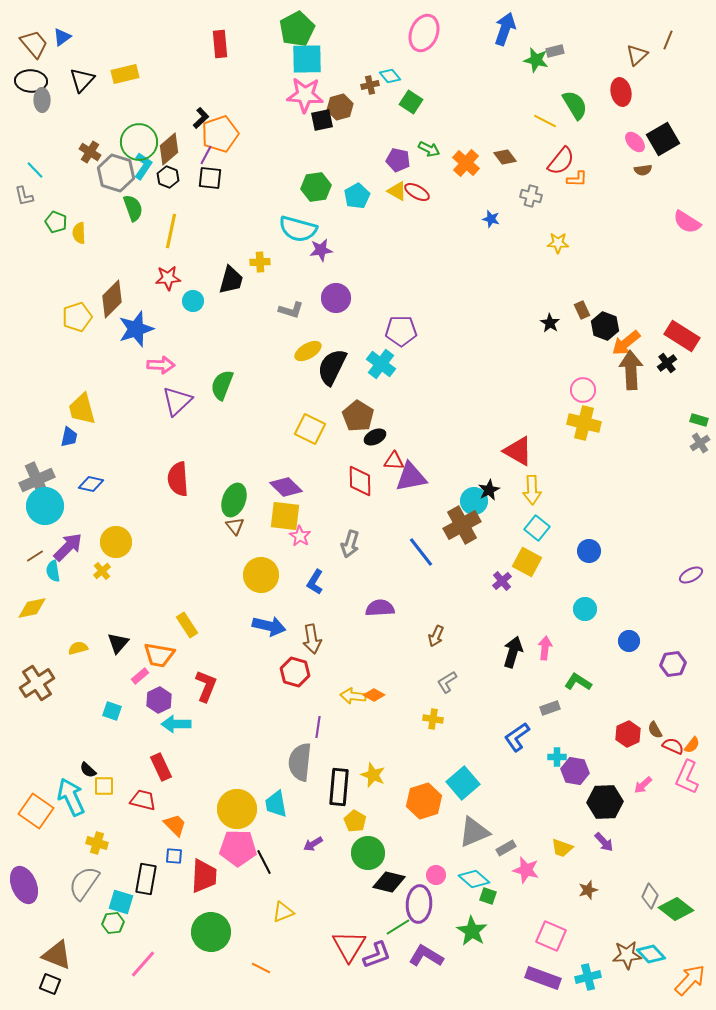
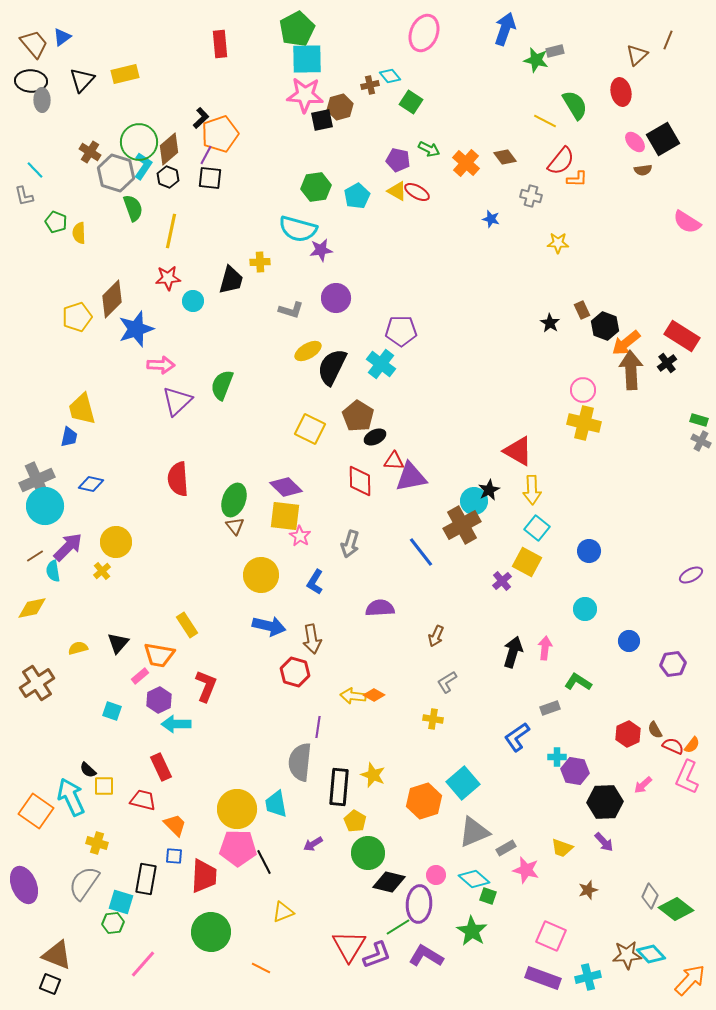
gray cross at (700, 443): moved 1 px right, 2 px up; rotated 30 degrees counterclockwise
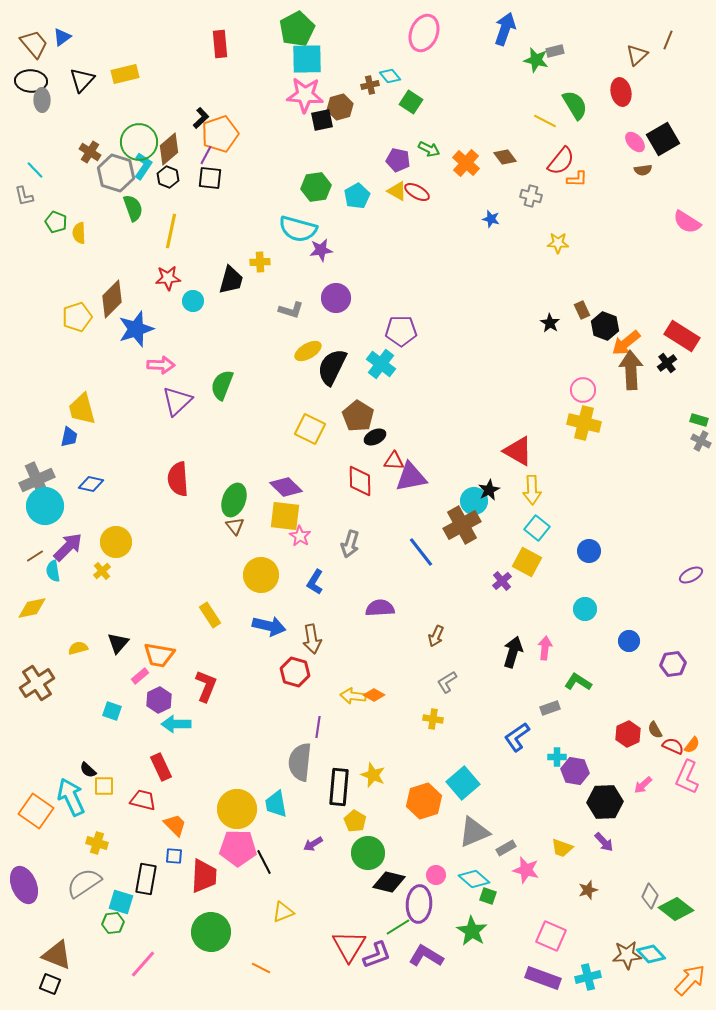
yellow rectangle at (187, 625): moved 23 px right, 10 px up
gray semicircle at (84, 883): rotated 21 degrees clockwise
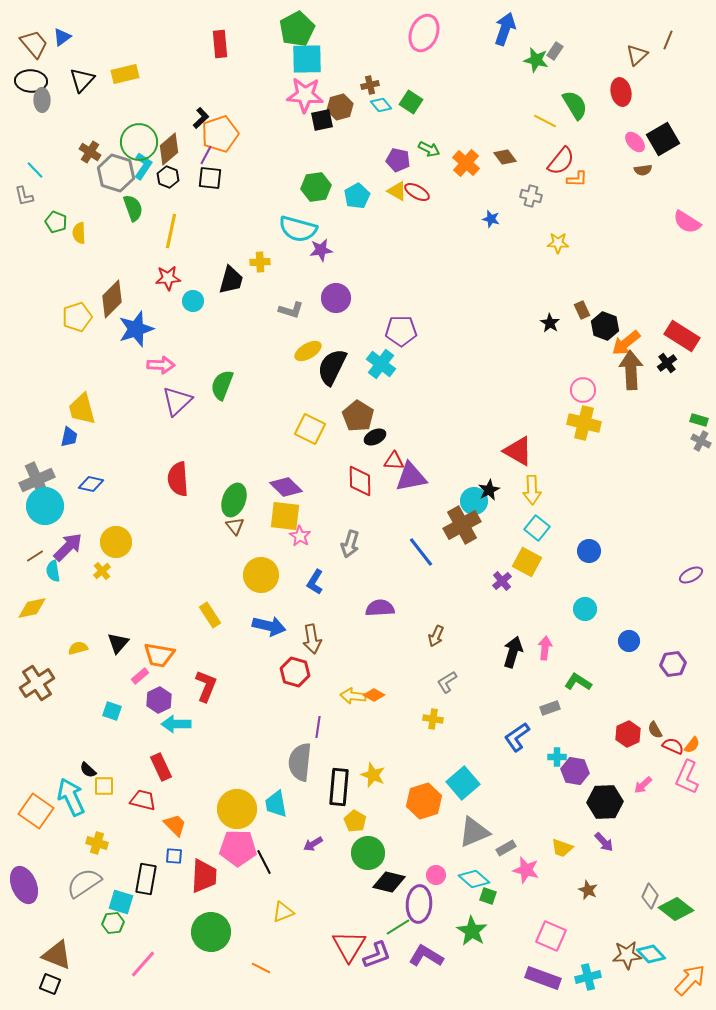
gray rectangle at (555, 51): rotated 42 degrees counterclockwise
cyan diamond at (390, 76): moved 9 px left, 29 px down
brown star at (588, 890): rotated 30 degrees counterclockwise
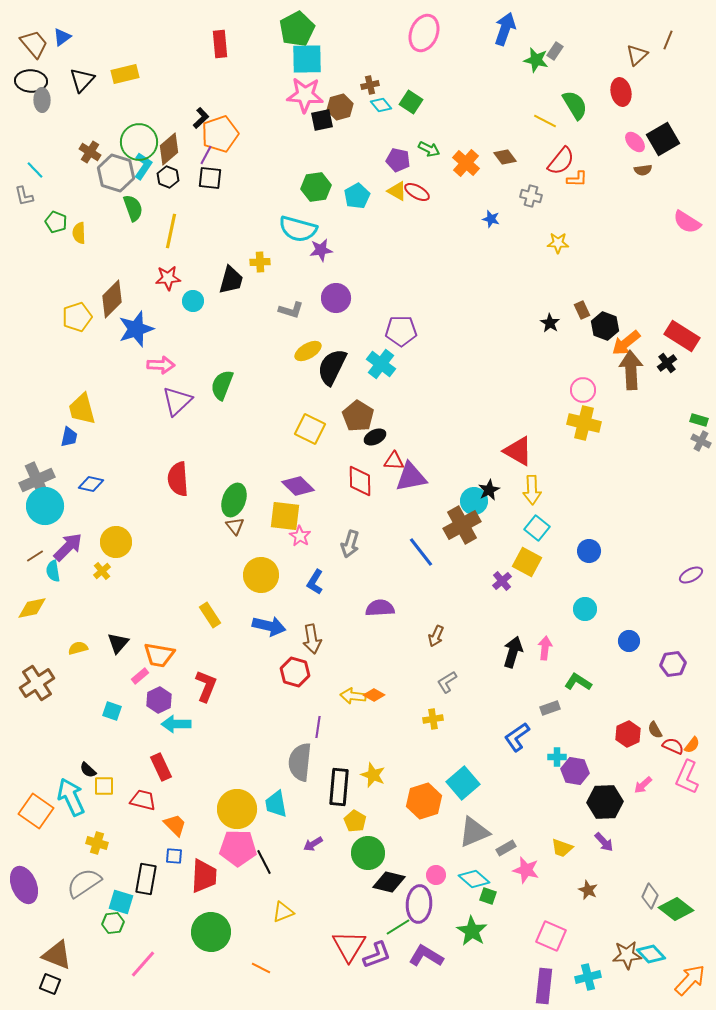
purple diamond at (286, 487): moved 12 px right, 1 px up
yellow cross at (433, 719): rotated 18 degrees counterclockwise
purple rectangle at (543, 978): moved 1 px right, 8 px down; rotated 76 degrees clockwise
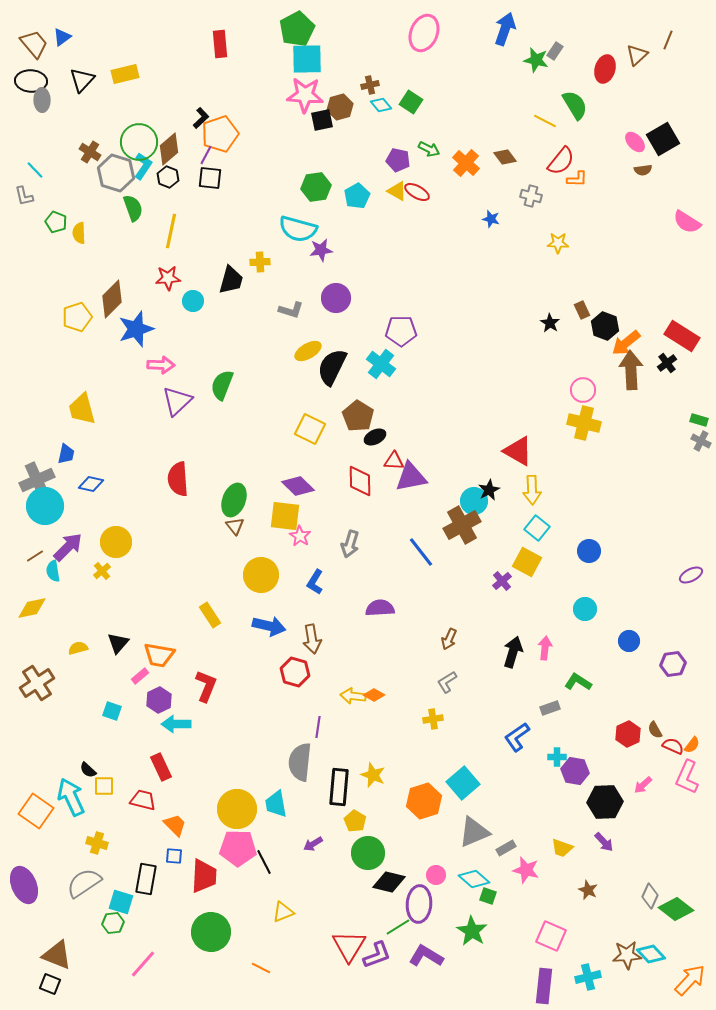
red ellipse at (621, 92): moved 16 px left, 23 px up; rotated 28 degrees clockwise
blue trapezoid at (69, 437): moved 3 px left, 17 px down
brown arrow at (436, 636): moved 13 px right, 3 px down
